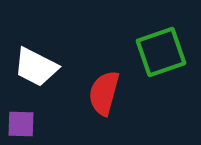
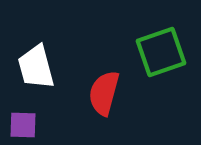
white trapezoid: rotated 48 degrees clockwise
purple square: moved 2 px right, 1 px down
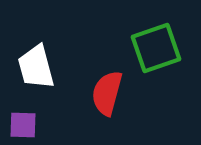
green square: moved 5 px left, 4 px up
red semicircle: moved 3 px right
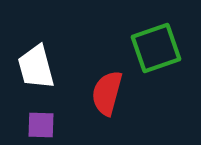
purple square: moved 18 px right
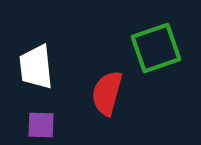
white trapezoid: rotated 9 degrees clockwise
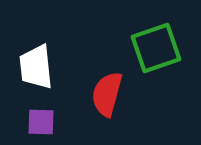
red semicircle: moved 1 px down
purple square: moved 3 px up
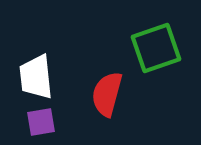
white trapezoid: moved 10 px down
purple square: rotated 12 degrees counterclockwise
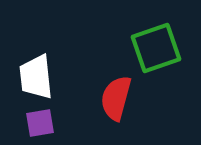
red semicircle: moved 9 px right, 4 px down
purple square: moved 1 px left, 1 px down
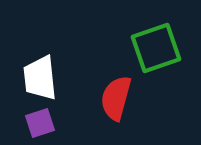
white trapezoid: moved 4 px right, 1 px down
purple square: rotated 8 degrees counterclockwise
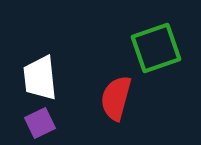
purple square: rotated 8 degrees counterclockwise
